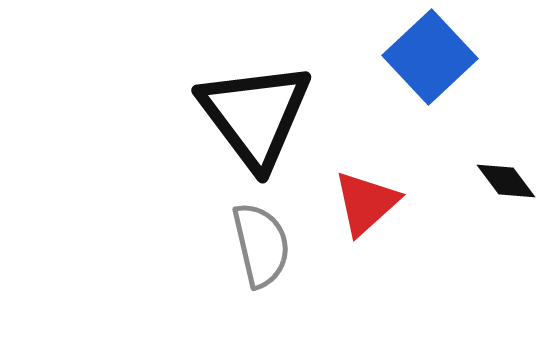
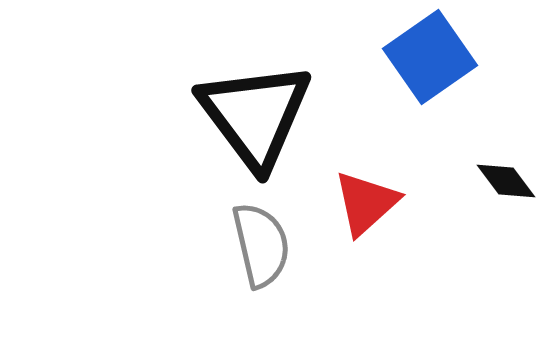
blue square: rotated 8 degrees clockwise
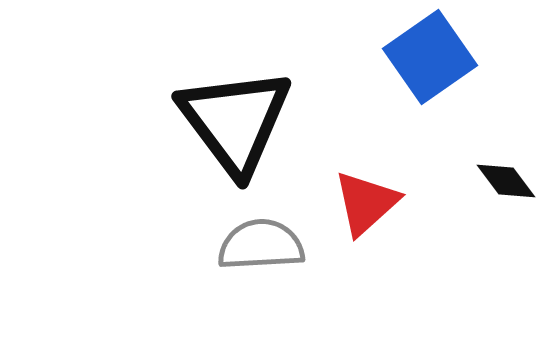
black triangle: moved 20 px left, 6 px down
gray semicircle: rotated 80 degrees counterclockwise
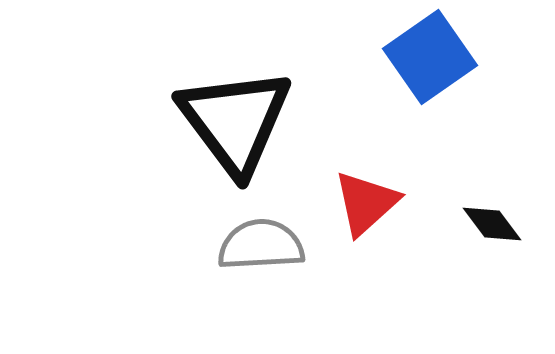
black diamond: moved 14 px left, 43 px down
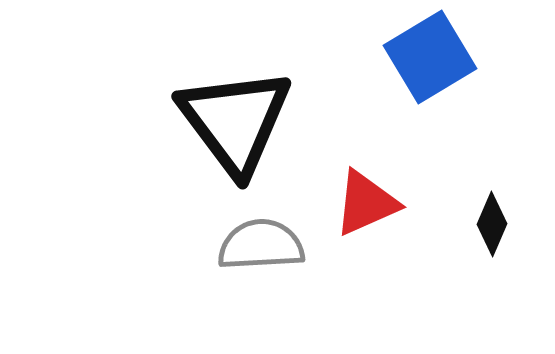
blue square: rotated 4 degrees clockwise
red triangle: rotated 18 degrees clockwise
black diamond: rotated 60 degrees clockwise
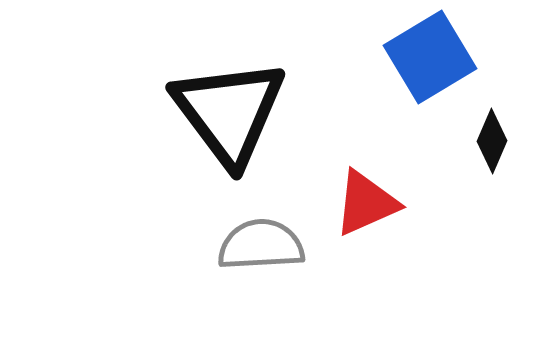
black triangle: moved 6 px left, 9 px up
black diamond: moved 83 px up
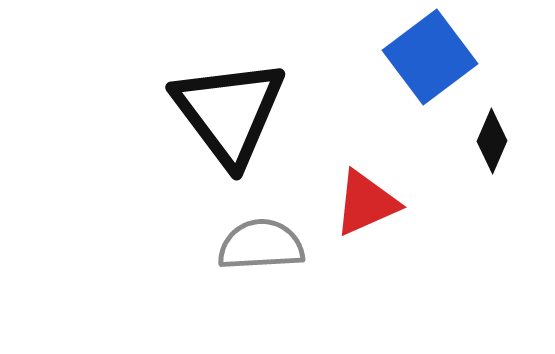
blue square: rotated 6 degrees counterclockwise
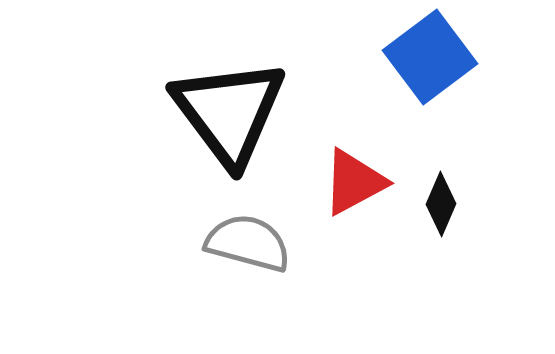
black diamond: moved 51 px left, 63 px down
red triangle: moved 12 px left, 21 px up; rotated 4 degrees counterclockwise
gray semicircle: moved 13 px left, 2 px up; rotated 18 degrees clockwise
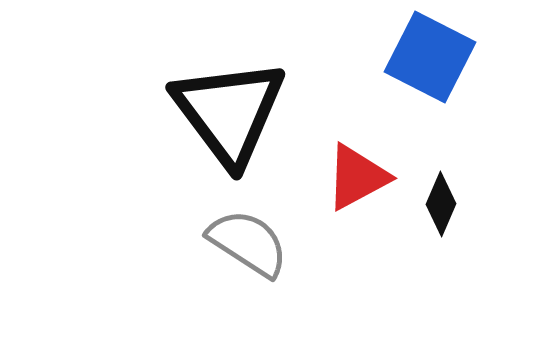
blue square: rotated 26 degrees counterclockwise
red triangle: moved 3 px right, 5 px up
gray semicircle: rotated 18 degrees clockwise
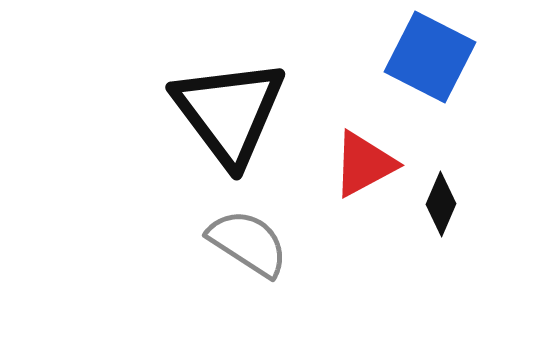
red triangle: moved 7 px right, 13 px up
